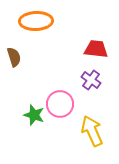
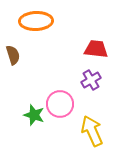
brown semicircle: moved 1 px left, 2 px up
purple cross: rotated 24 degrees clockwise
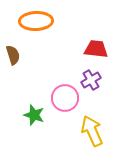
pink circle: moved 5 px right, 6 px up
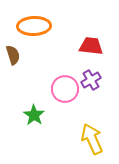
orange ellipse: moved 2 px left, 5 px down
red trapezoid: moved 5 px left, 3 px up
pink circle: moved 9 px up
green star: rotated 15 degrees clockwise
yellow arrow: moved 8 px down
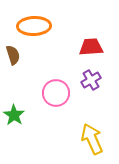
red trapezoid: moved 1 px down; rotated 10 degrees counterclockwise
pink circle: moved 9 px left, 4 px down
green star: moved 20 px left
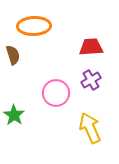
yellow arrow: moved 2 px left, 11 px up
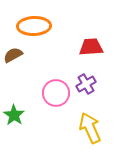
brown semicircle: rotated 102 degrees counterclockwise
purple cross: moved 5 px left, 4 px down
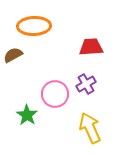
pink circle: moved 1 px left, 1 px down
green star: moved 13 px right
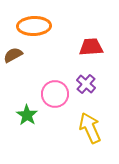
purple cross: rotated 18 degrees counterclockwise
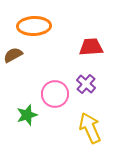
green star: rotated 20 degrees clockwise
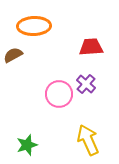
pink circle: moved 4 px right
green star: moved 30 px down
yellow arrow: moved 2 px left, 12 px down
